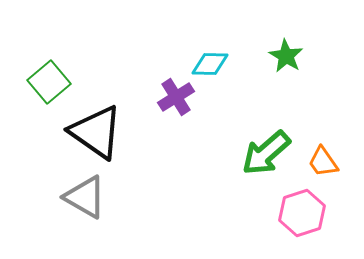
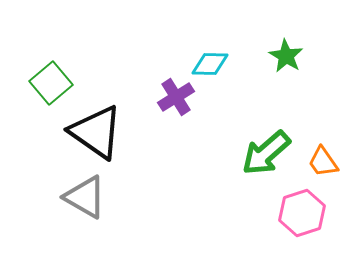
green square: moved 2 px right, 1 px down
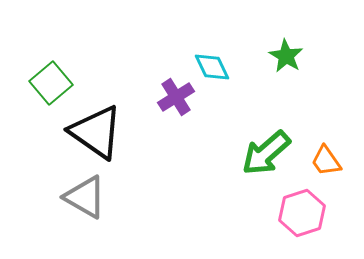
cyan diamond: moved 2 px right, 3 px down; rotated 63 degrees clockwise
orange trapezoid: moved 3 px right, 1 px up
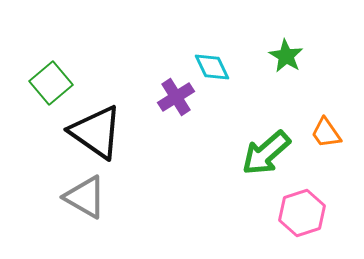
orange trapezoid: moved 28 px up
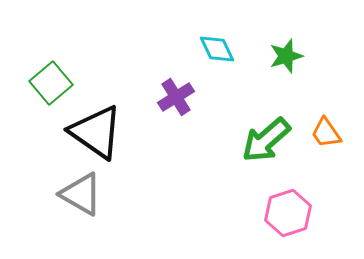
green star: rotated 24 degrees clockwise
cyan diamond: moved 5 px right, 18 px up
green arrow: moved 13 px up
gray triangle: moved 4 px left, 3 px up
pink hexagon: moved 14 px left
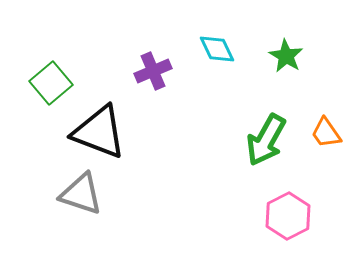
green star: rotated 24 degrees counterclockwise
purple cross: moved 23 px left, 26 px up; rotated 9 degrees clockwise
black triangle: moved 3 px right; rotated 14 degrees counterclockwise
green arrow: rotated 20 degrees counterclockwise
gray triangle: rotated 12 degrees counterclockwise
pink hexagon: moved 3 px down; rotated 9 degrees counterclockwise
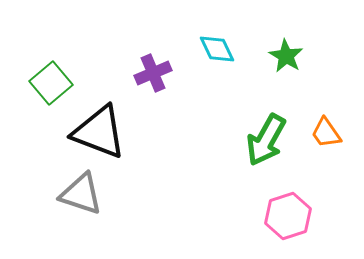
purple cross: moved 2 px down
pink hexagon: rotated 9 degrees clockwise
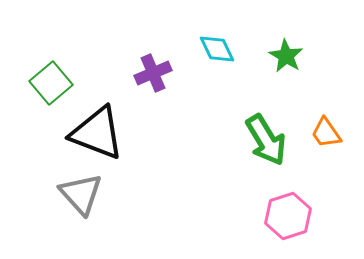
black triangle: moved 2 px left, 1 px down
green arrow: rotated 60 degrees counterclockwise
gray triangle: rotated 30 degrees clockwise
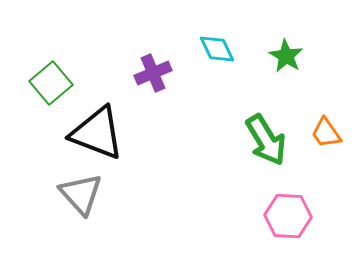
pink hexagon: rotated 21 degrees clockwise
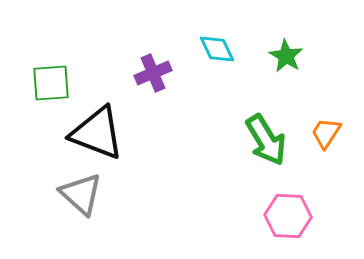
green square: rotated 36 degrees clockwise
orange trapezoid: rotated 68 degrees clockwise
gray triangle: rotated 6 degrees counterclockwise
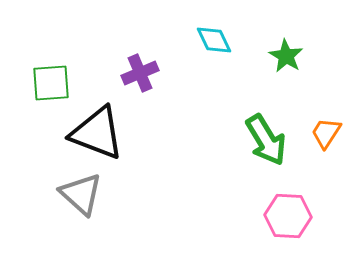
cyan diamond: moved 3 px left, 9 px up
purple cross: moved 13 px left
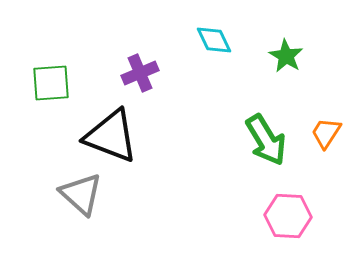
black triangle: moved 14 px right, 3 px down
